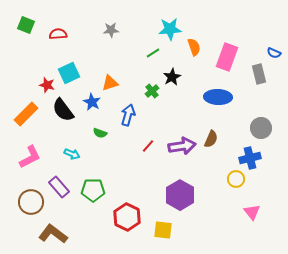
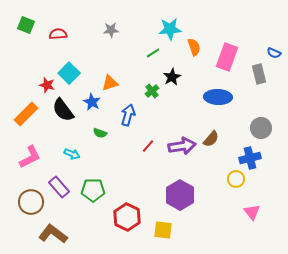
cyan square: rotated 20 degrees counterclockwise
brown semicircle: rotated 18 degrees clockwise
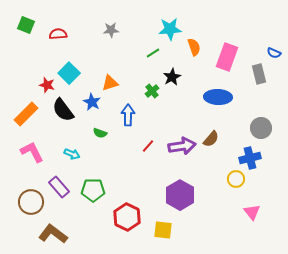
blue arrow: rotated 15 degrees counterclockwise
pink L-shape: moved 2 px right, 5 px up; rotated 90 degrees counterclockwise
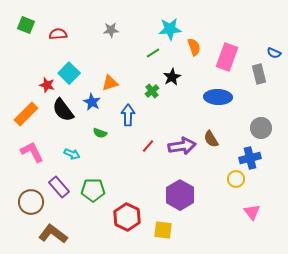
brown semicircle: rotated 108 degrees clockwise
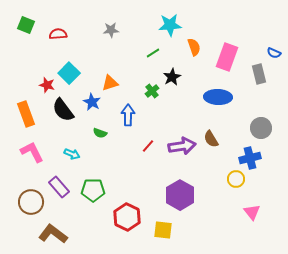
cyan star: moved 4 px up
orange rectangle: rotated 65 degrees counterclockwise
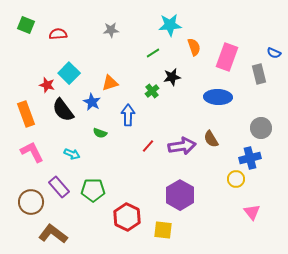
black star: rotated 18 degrees clockwise
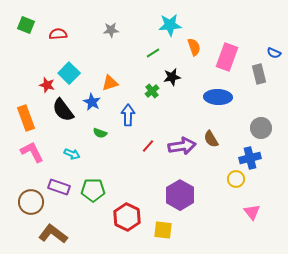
orange rectangle: moved 4 px down
purple rectangle: rotated 30 degrees counterclockwise
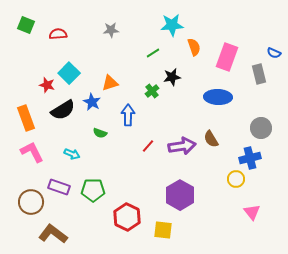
cyan star: moved 2 px right
black semicircle: rotated 85 degrees counterclockwise
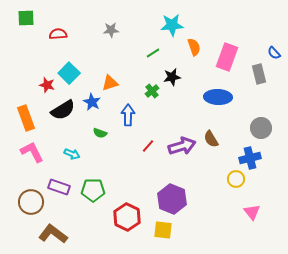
green square: moved 7 px up; rotated 24 degrees counterclockwise
blue semicircle: rotated 24 degrees clockwise
purple arrow: rotated 8 degrees counterclockwise
purple hexagon: moved 8 px left, 4 px down; rotated 8 degrees counterclockwise
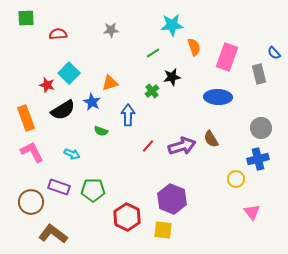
green semicircle: moved 1 px right, 2 px up
blue cross: moved 8 px right, 1 px down
